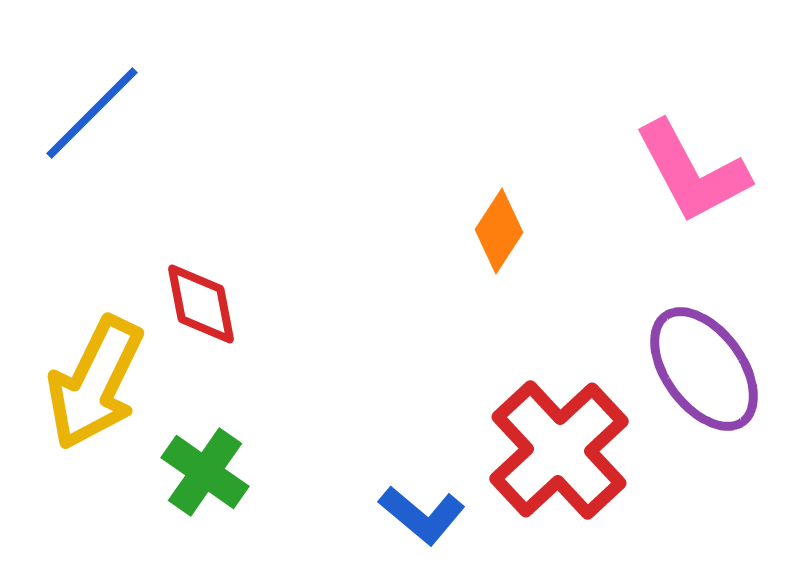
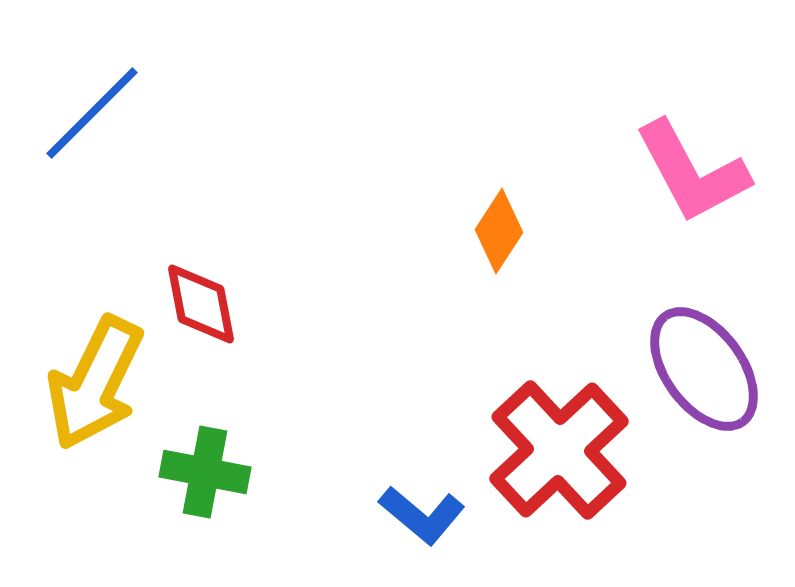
green cross: rotated 24 degrees counterclockwise
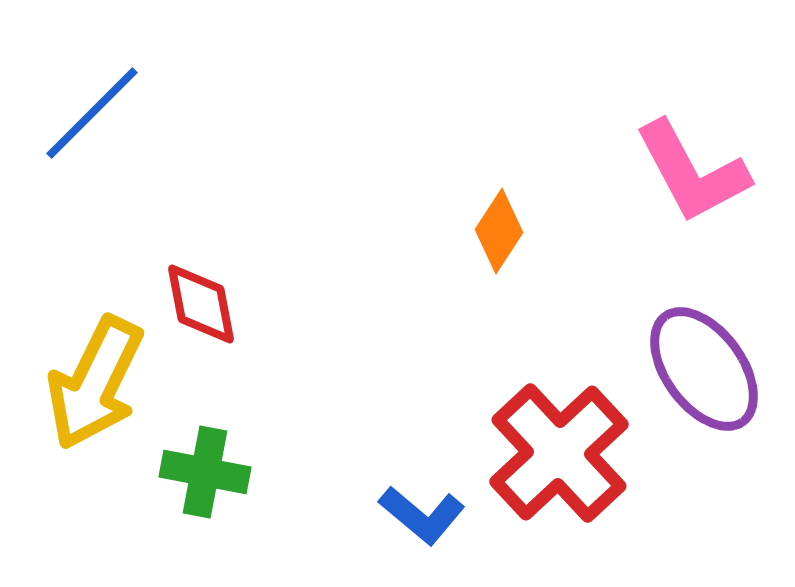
red cross: moved 3 px down
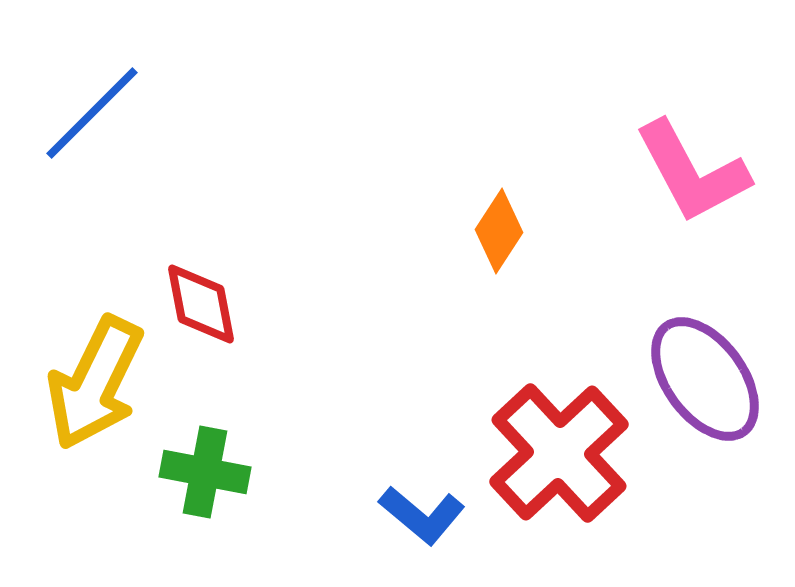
purple ellipse: moved 1 px right, 10 px down
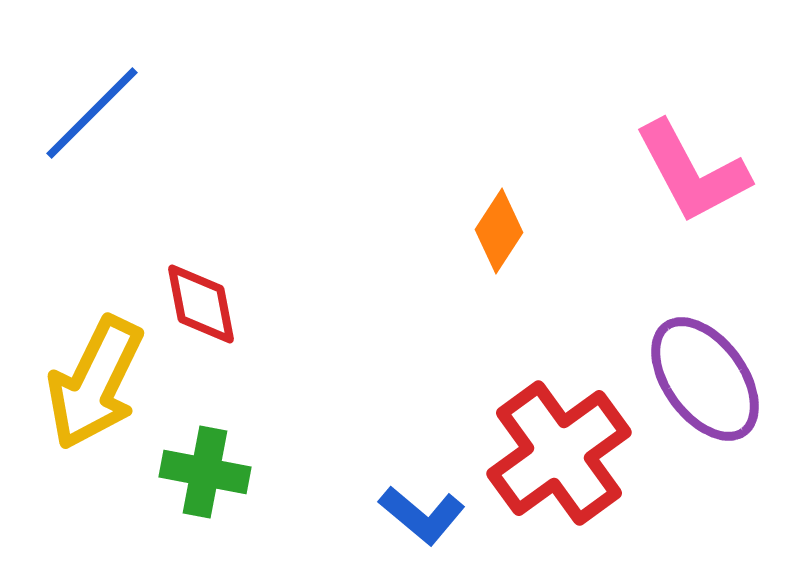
red cross: rotated 7 degrees clockwise
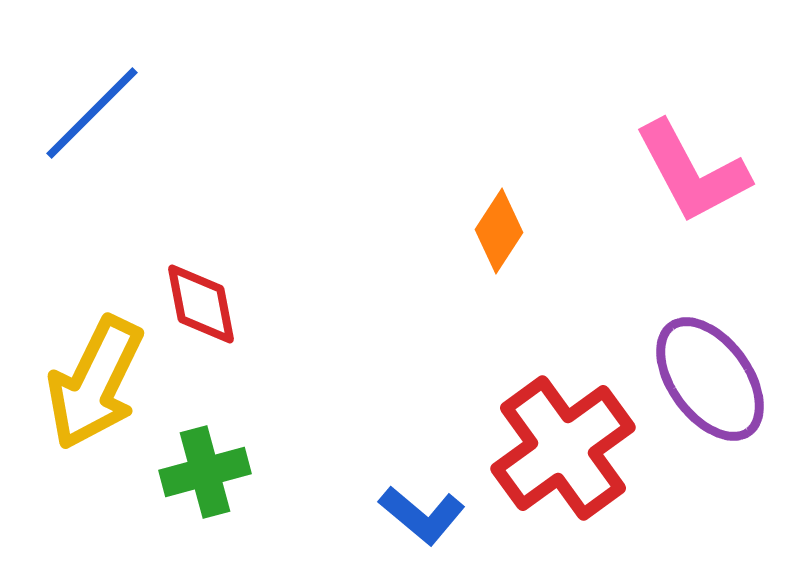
purple ellipse: moved 5 px right
red cross: moved 4 px right, 5 px up
green cross: rotated 26 degrees counterclockwise
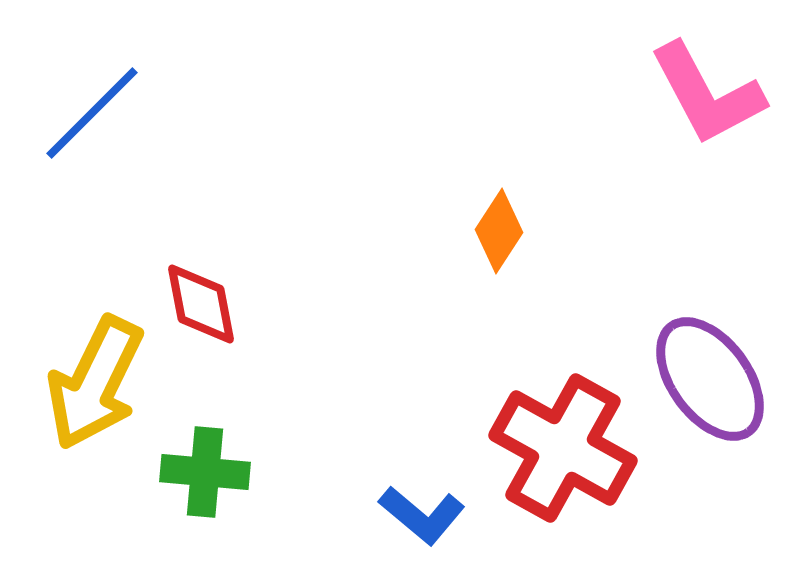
pink L-shape: moved 15 px right, 78 px up
red cross: rotated 25 degrees counterclockwise
green cross: rotated 20 degrees clockwise
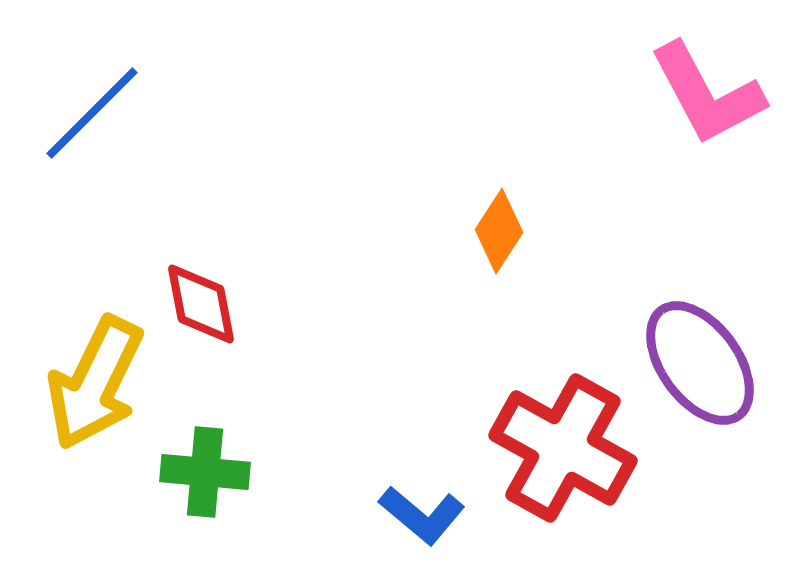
purple ellipse: moved 10 px left, 16 px up
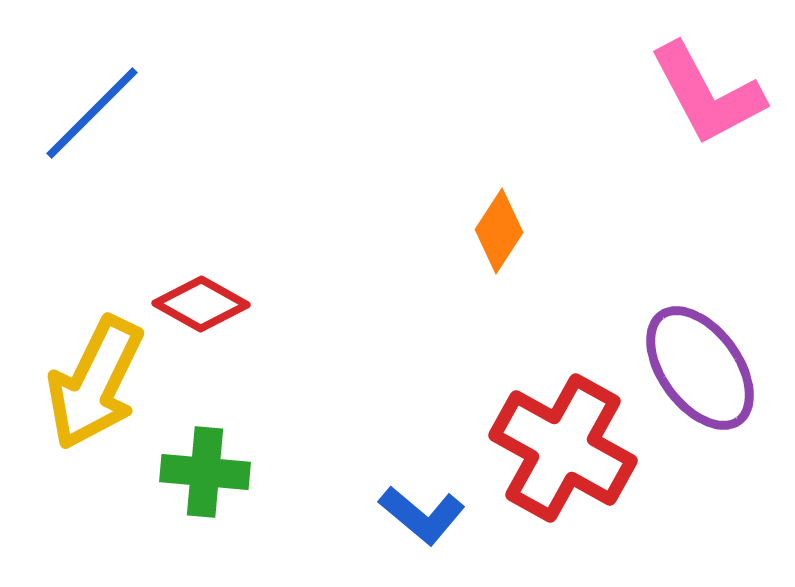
red diamond: rotated 50 degrees counterclockwise
purple ellipse: moved 5 px down
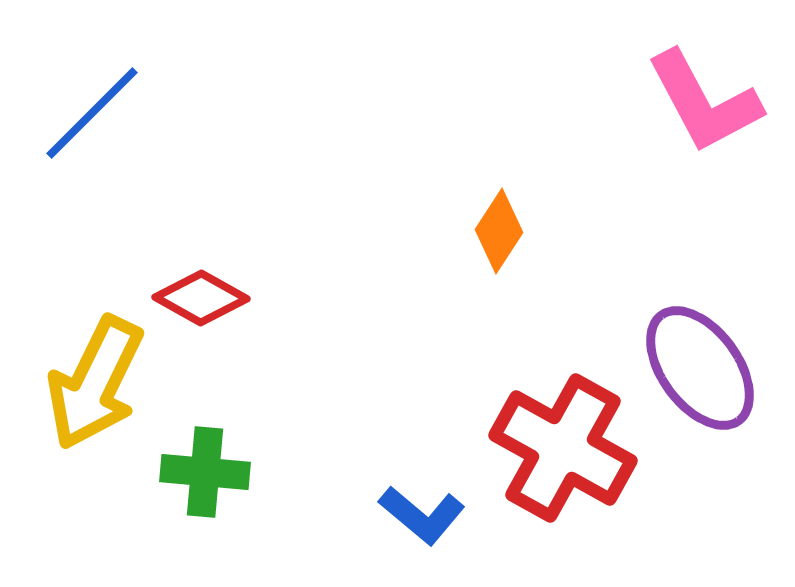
pink L-shape: moved 3 px left, 8 px down
red diamond: moved 6 px up
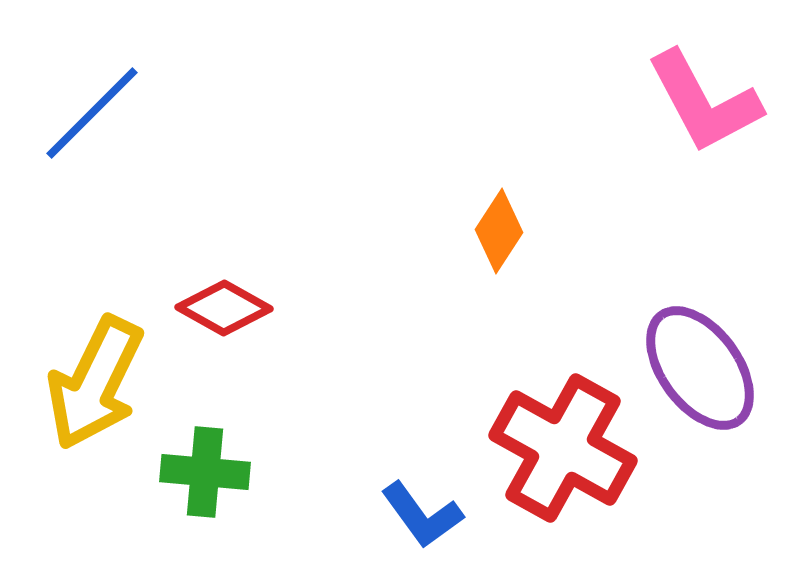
red diamond: moved 23 px right, 10 px down
blue L-shape: rotated 14 degrees clockwise
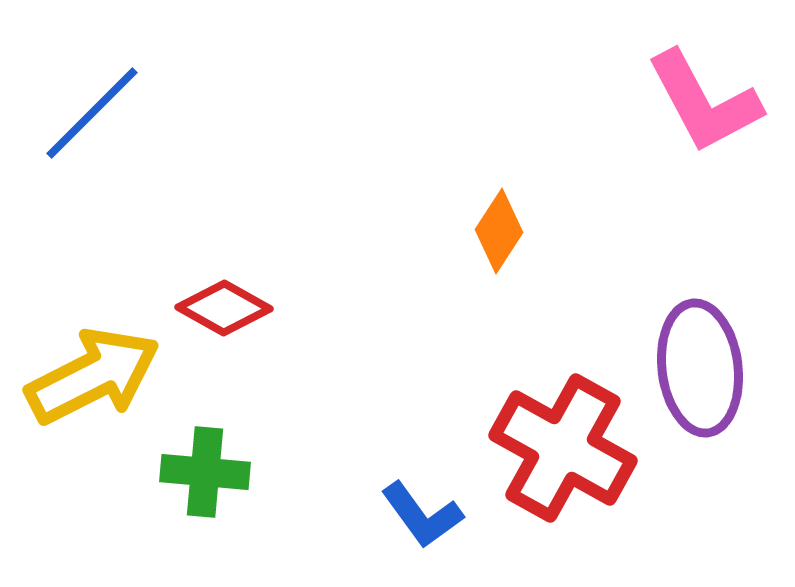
purple ellipse: rotated 29 degrees clockwise
yellow arrow: moved 2 px left, 7 px up; rotated 143 degrees counterclockwise
